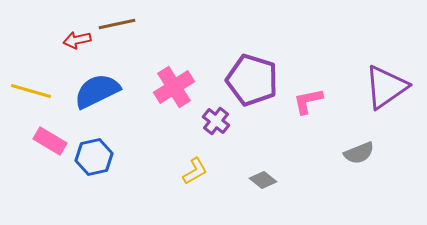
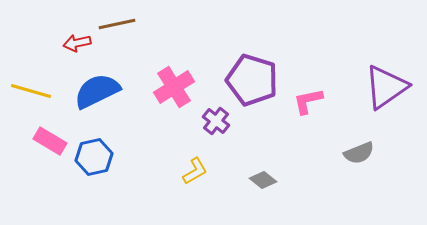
red arrow: moved 3 px down
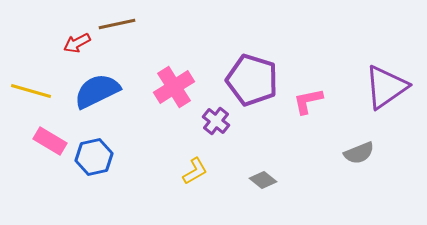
red arrow: rotated 16 degrees counterclockwise
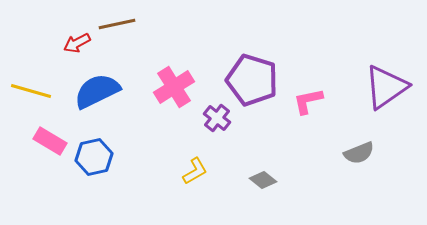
purple cross: moved 1 px right, 3 px up
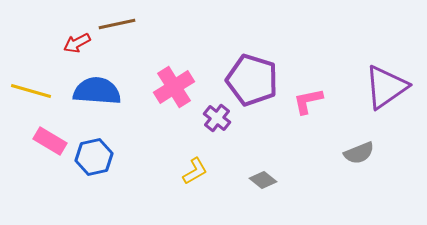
blue semicircle: rotated 30 degrees clockwise
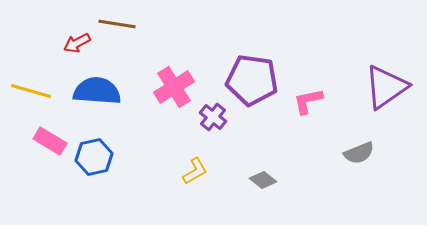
brown line: rotated 21 degrees clockwise
purple pentagon: rotated 9 degrees counterclockwise
purple cross: moved 4 px left, 1 px up
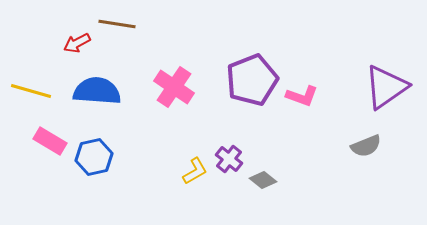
purple pentagon: rotated 30 degrees counterclockwise
pink cross: rotated 24 degrees counterclockwise
pink L-shape: moved 6 px left, 5 px up; rotated 148 degrees counterclockwise
purple cross: moved 16 px right, 42 px down
gray semicircle: moved 7 px right, 7 px up
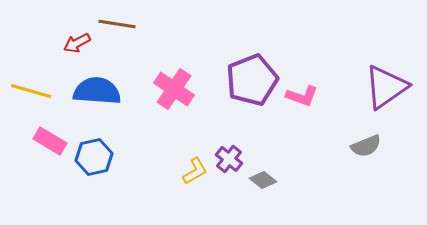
pink cross: moved 2 px down
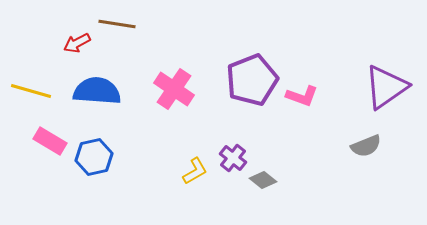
purple cross: moved 4 px right, 1 px up
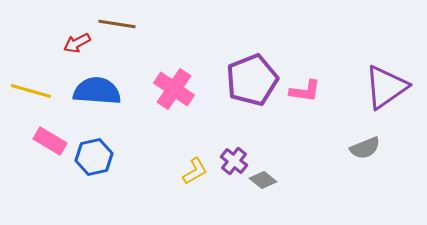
pink L-shape: moved 3 px right, 5 px up; rotated 12 degrees counterclockwise
gray semicircle: moved 1 px left, 2 px down
purple cross: moved 1 px right, 3 px down
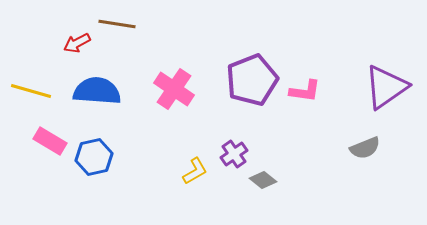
purple cross: moved 7 px up; rotated 16 degrees clockwise
